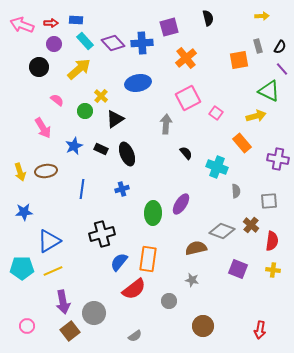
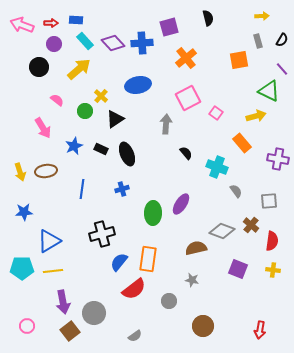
gray rectangle at (258, 46): moved 5 px up
black semicircle at (280, 47): moved 2 px right, 7 px up
blue ellipse at (138, 83): moved 2 px down
gray semicircle at (236, 191): rotated 32 degrees counterclockwise
yellow line at (53, 271): rotated 18 degrees clockwise
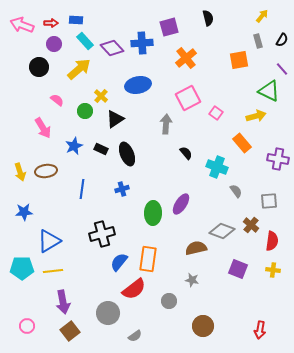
yellow arrow at (262, 16): rotated 48 degrees counterclockwise
purple diamond at (113, 43): moved 1 px left, 5 px down
gray circle at (94, 313): moved 14 px right
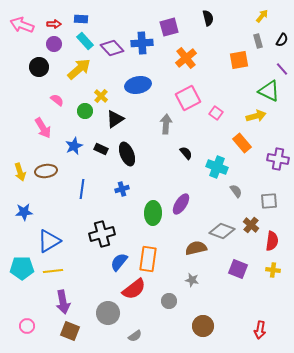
blue rectangle at (76, 20): moved 5 px right, 1 px up
red arrow at (51, 23): moved 3 px right, 1 px down
brown square at (70, 331): rotated 30 degrees counterclockwise
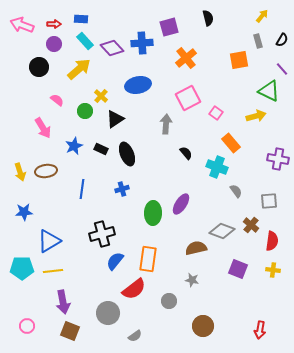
orange rectangle at (242, 143): moved 11 px left
blue semicircle at (119, 262): moved 4 px left, 1 px up
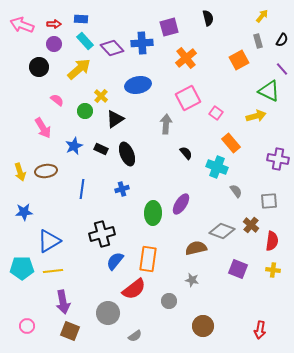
orange square at (239, 60): rotated 18 degrees counterclockwise
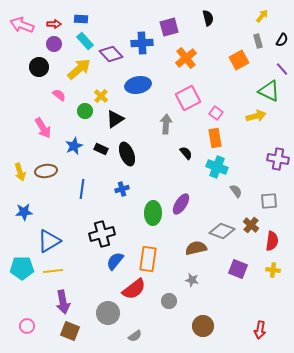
purple diamond at (112, 48): moved 1 px left, 6 px down
pink semicircle at (57, 100): moved 2 px right, 5 px up
orange rectangle at (231, 143): moved 16 px left, 5 px up; rotated 30 degrees clockwise
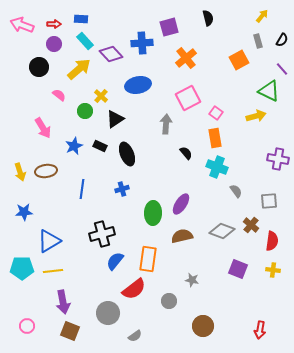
black rectangle at (101, 149): moved 1 px left, 3 px up
brown semicircle at (196, 248): moved 14 px left, 12 px up
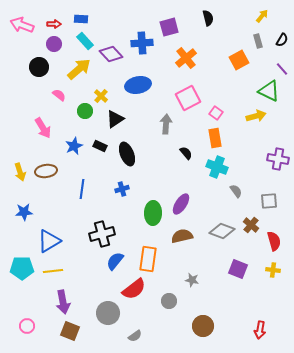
red semicircle at (272, 241): moved 2 px right; rotated 24 degrees counterclockwise
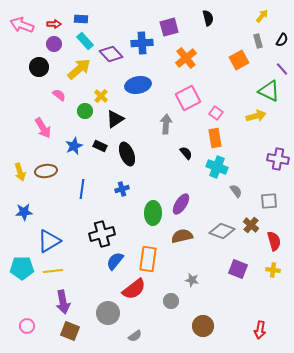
gray circle at (169, 301): moved 2 px right
